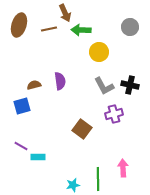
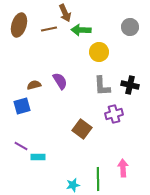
purple semicircle: rotated 24 degrees counterclockwise
gray L-shape: moved 2 px left; rotated 25 degrees clockwise
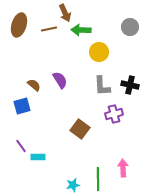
purple semicircle: moved 1 px up
brown semicircle: rotated 56 degrees clockwise
brown square: moved 2 px left
purple line: rotated 24 degrees clockwise
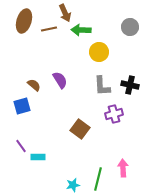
brown ellipse: moved 5 px right, 4 px up
green line: rotated 15 degrees clockwise
